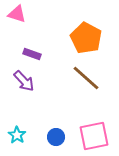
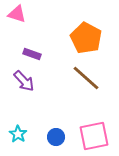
cyan star: moved 1 px right, 1 px up
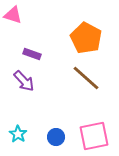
pink triangle: moved 4 px left, 1 px down
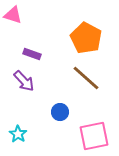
blue circle: moved 4 px right, 25 px up
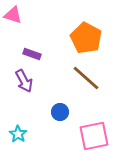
purple arrow: rotated 15 degrees clockwise
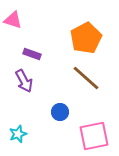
pink triangle: moved 5 px down
orange pentagon: rotated 16 degrees clockwise
cyan star: rotated 18 degrees clockwise
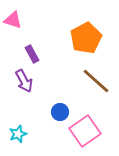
purple rectangle: rotated 42 degrees clockwise
brown line: moved 10 px right, 3 px down
pink square: moved 9 px left, 5 px up; rotated 24 degrees counterclockwise
